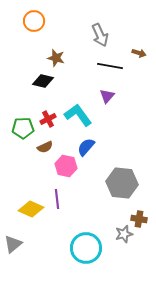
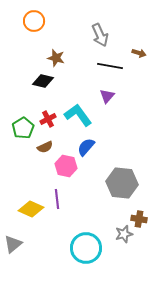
green pentagon: rotated 30 degrees counterclockwise
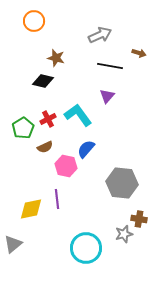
gray arrow: rotated 90 degrees counterclockwise
blue semicircle: moved 2 px down
yellow diamond: rotated 35 degrees counterclockwise
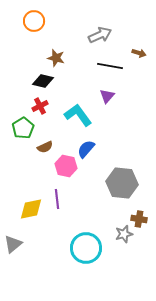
red cross: moved 8 px left, 13 px up
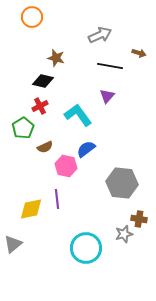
orange circle: moved 2 px left, 4 px up
blue semicircle: rotated 12 degrees clockwise
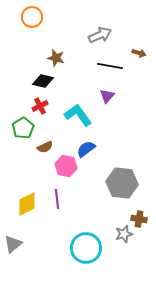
yellow diamond: moved 4 px left, 5 px up; rotated 15 degrees counterclockwise
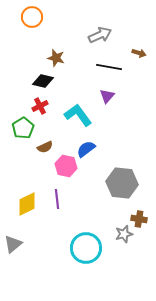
black line: moved 1 px left, 1 px down
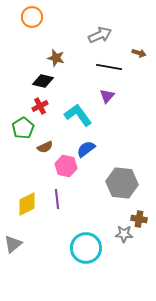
gray star: rotated 18 degrees clockwise
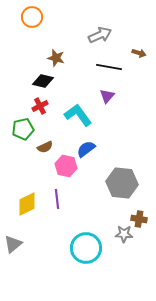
green pentagon: moved 1 px down; rotated 20 degrees clockwise
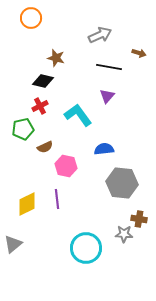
orange circle: moved 1 px left, 1 px down
blue semicircle: moved 18 px right; rotated 30 degrees clockwise
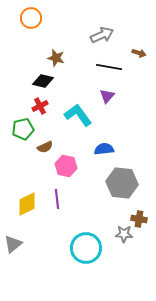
gray arrow: moved 2 px right
